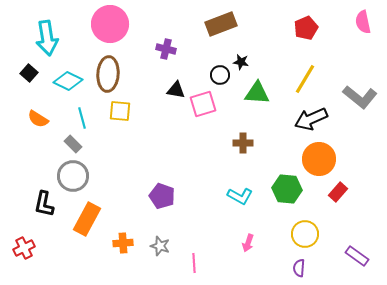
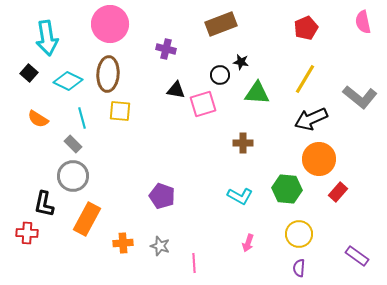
yellow circle: moved 6 px left
red cross: moved 3 px right, 15 px up; rotated 30 degrees clockwise
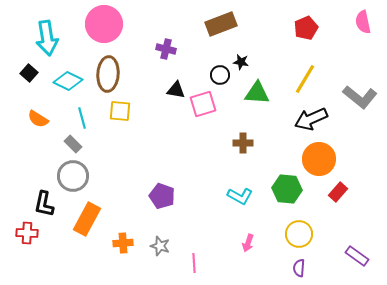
pink circle: moved 6 px left
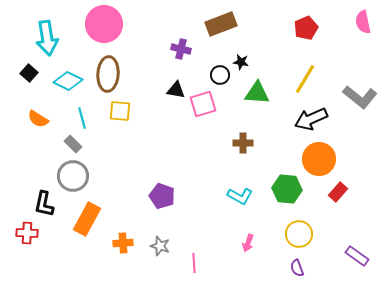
purple cross: moved 15 px right
purple semicircle: moved 2 px left; rotated 24 degrees counterclockwise
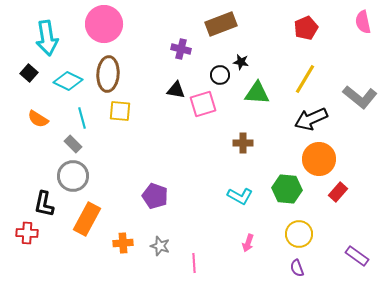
purple pentagon: moved 7 px left
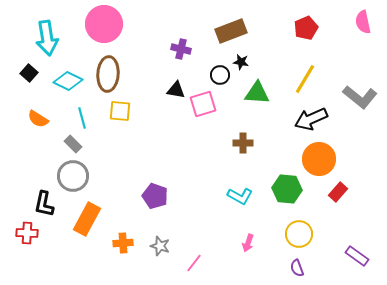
brown rectangle: moved 10 px right, 7 px down
pink line: rotated 42 degrees clockwise
